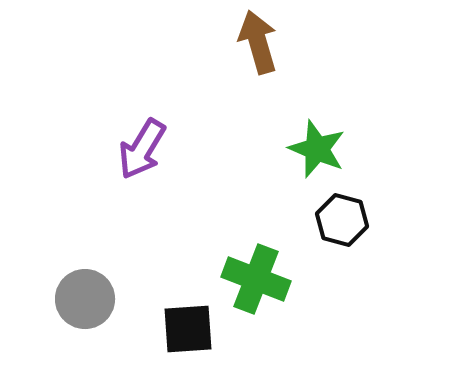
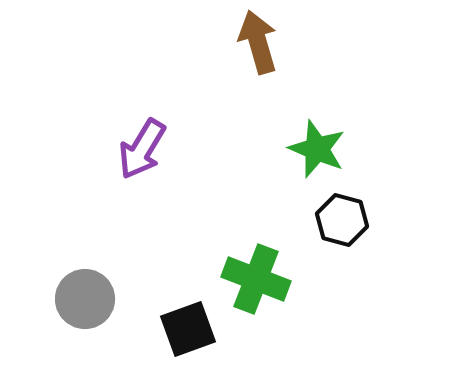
black square: rotated 16 degrees counterclockwise
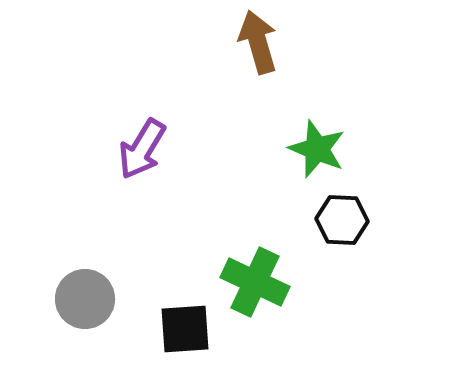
black hexagon: rotated 12 degrees counterclockwise
green cross: moved 1 px left, 3 px down; rotated 4 degrees clockwise
black square: moved 3 px left; rotated 16 degrees clockwise
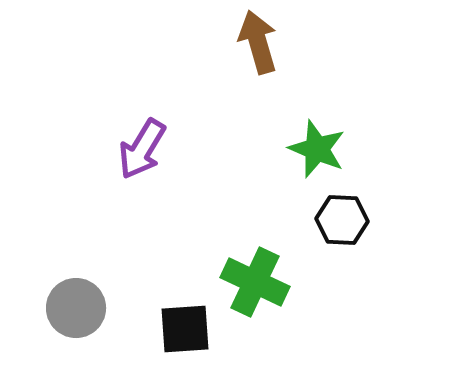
gray circle: moved 9 px left, 9 px down
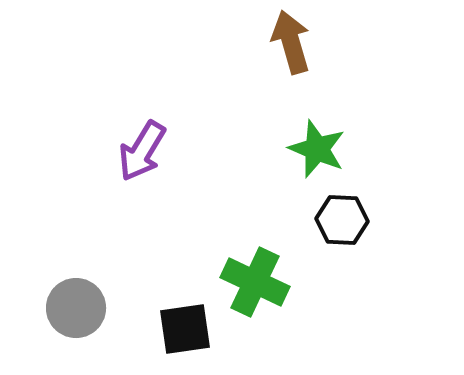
brown arrow: moved 33 px right
purple arrow: moved 2 px down
black square: rotated 4 degrees counterclockwise
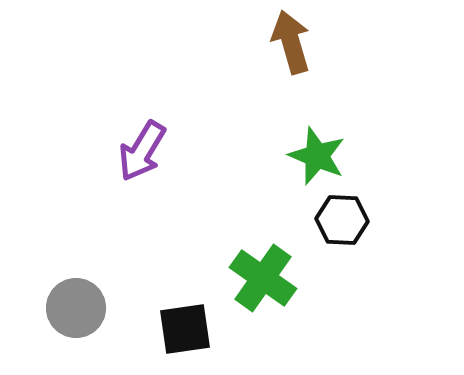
green star: moved 7 px down
green cross: moved 8 px right, 4 px up; rotated 10 degrees clockwise
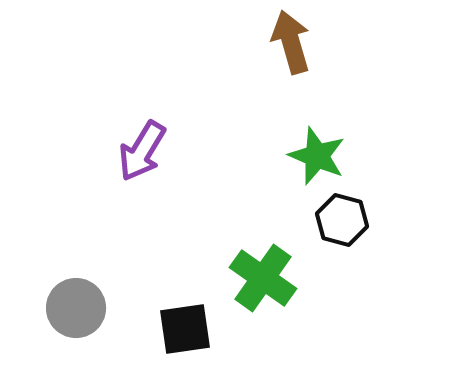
black hexagon: rotated 12 degrees clockwise
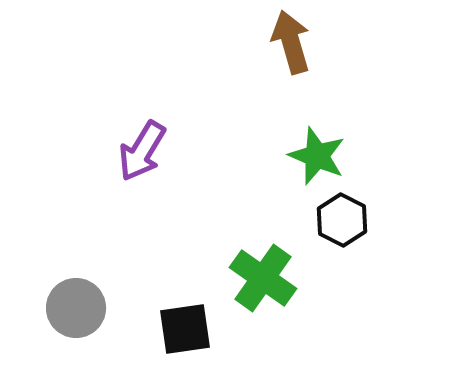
black hexagon: rotated 12 degrees clockwise
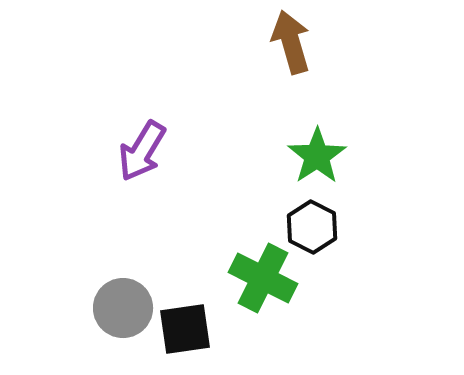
green star: rotated 16 degrees clockwise
black hexagon: moved 30 px left, 7 px down
green cross: rotated 8 degrees counterclockwise
gray circle: moved 47 px right
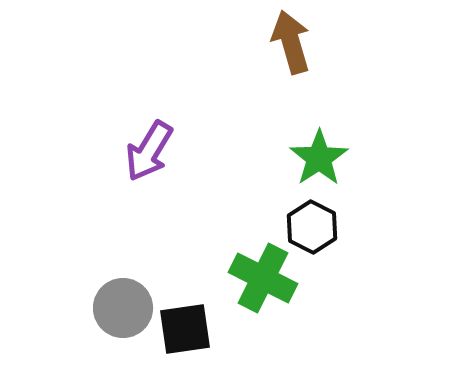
purple arrow: moved 7 px right
green star: moved 2 px right, 2 px down
